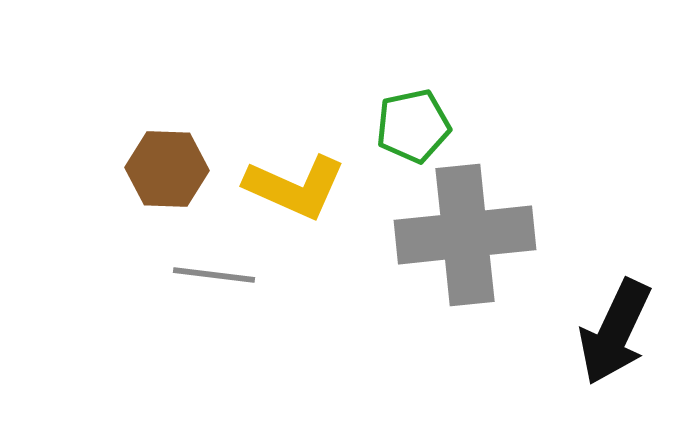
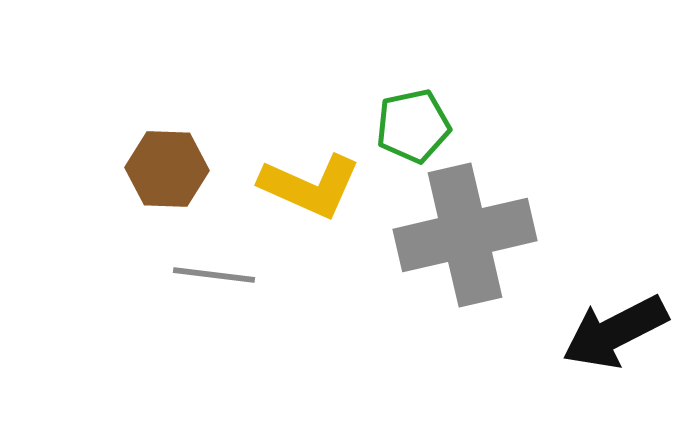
yellow L-shape: moved 15 px right, 1 px up
gray cross: rotated 7 degrees counterclockwise
black arrow: rotated 38 degrees clockwise
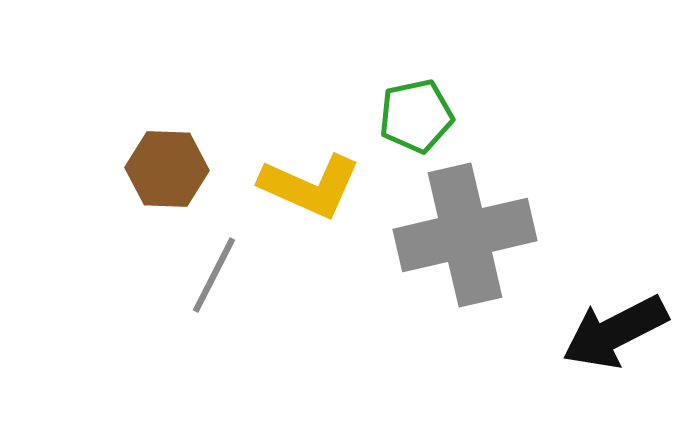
green pentagon: moved 3 px right, 10 px up
gray line: rotated 70 degrees counterclockwise
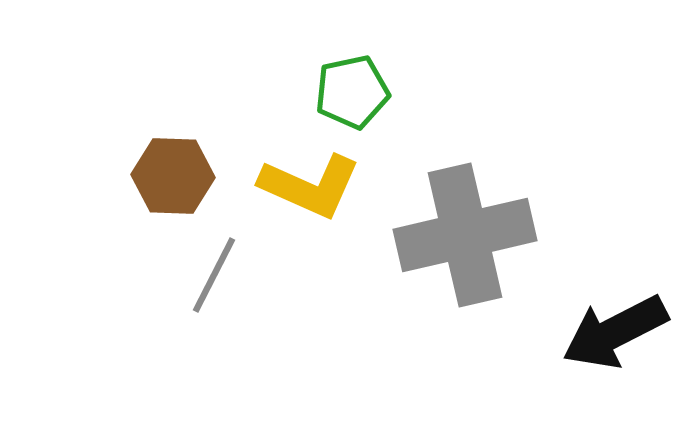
green pentagon: moved 64 px left, 24 px up
brown hexagon: moved 6 px right, 7 px down
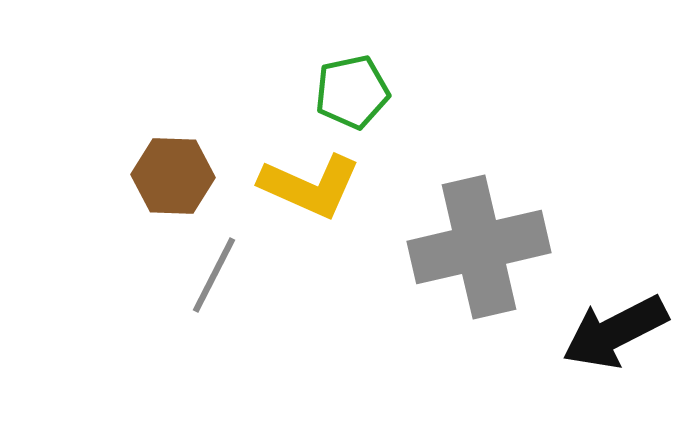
gray cross: moved 14 px right, 12 px down
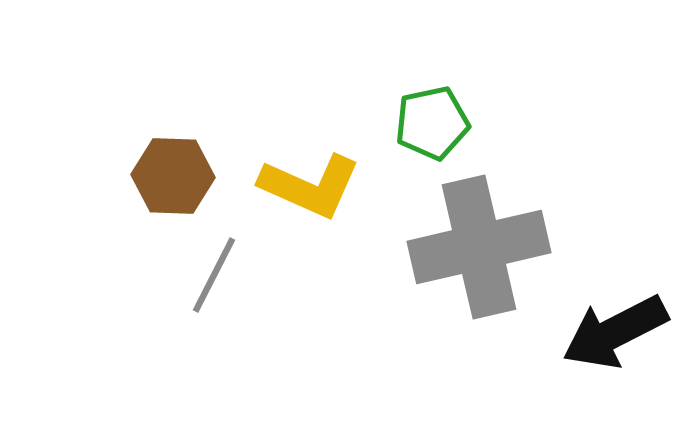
green pentagon: moved 80 px right, 31 px down
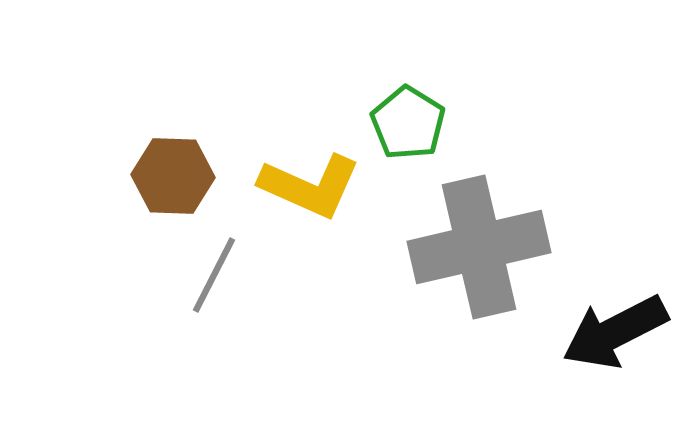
green pentagon: moved 24 px left; rotated 28 degrees counterclockwise
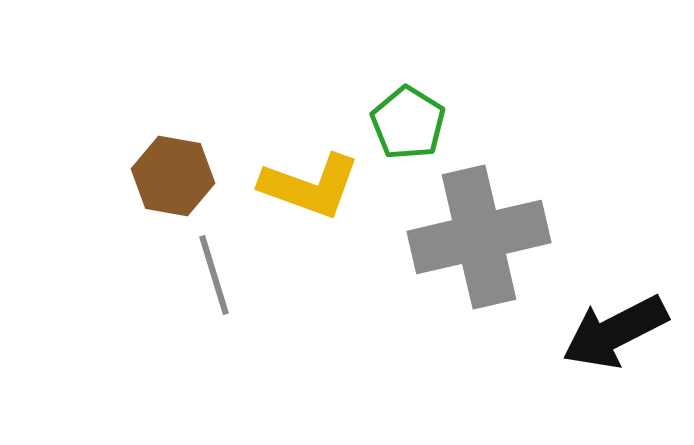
brown hexagon: rotated 8 degrees clockwise
yellow L-shape: rotated 4 degrees counterclockwise
gray cross: moved 10 px up
gray line: rotated 44 degrees counterclockwise
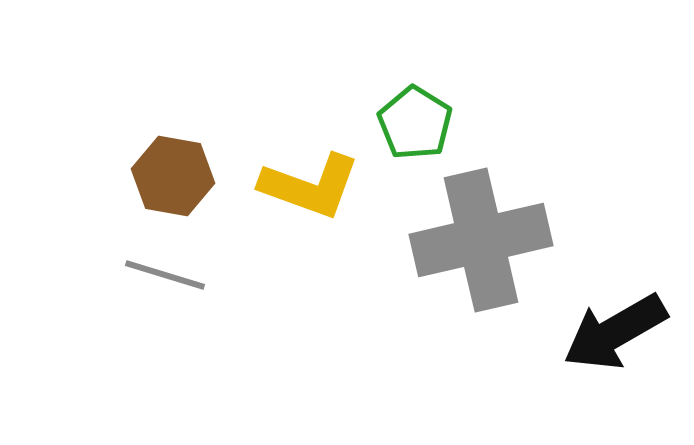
green pentagon: moved 7 px right
gray cross: moved 2 px right, 3 px down
gray line: moved 49 px left; rotated 56 degrees counterclockwise
black arrow: rotated 3 degrees counterclockwise
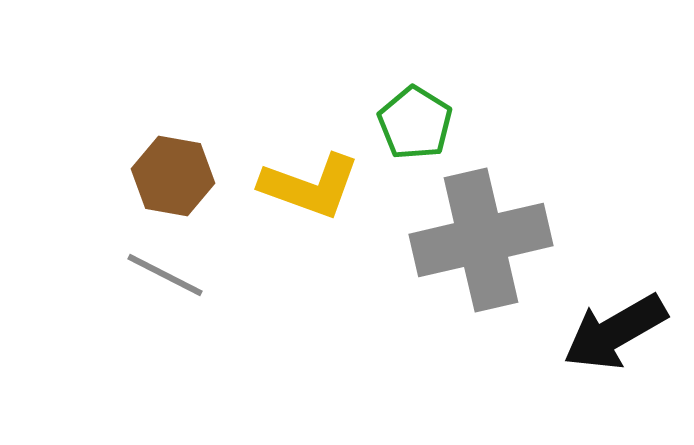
gray line: rotated 10 degrees clockwise
